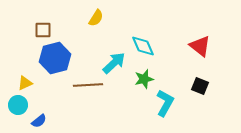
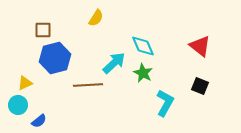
green star: moved 1 px left, 6 px up; rotated 30 degrees counterclockwise
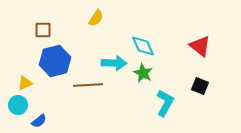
blue hexagon: moved 3 px down
cyan arrow: rotated 45 degrees clockwise
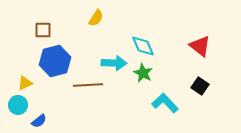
black square: rotated 12 degrees clockwise
cyan L-shape: rotated 72 degrees counterclockwise
